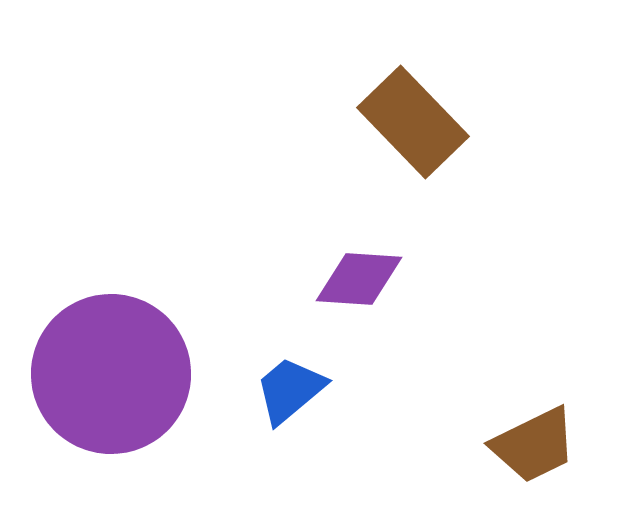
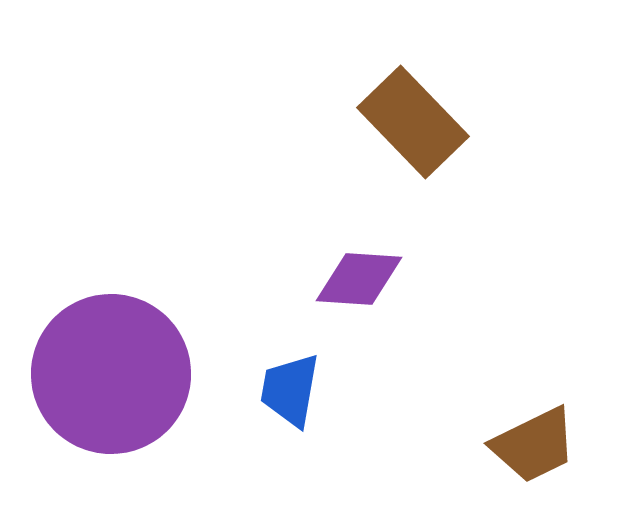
blue trapezoid: rotated 40 degrees counterclockwise
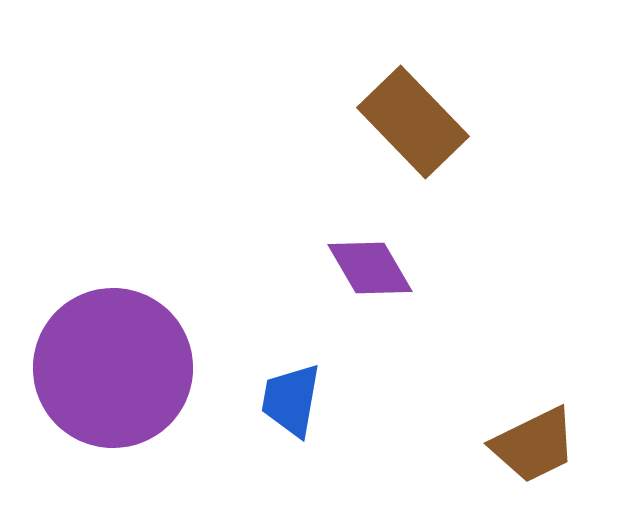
purple diamond: moved 11 px right, 11 px up; rotated 56 degrees clockwise
purple circle: moved 2 px right, 6 px up
blue trapezoid: moved 1 px right, 10 px down
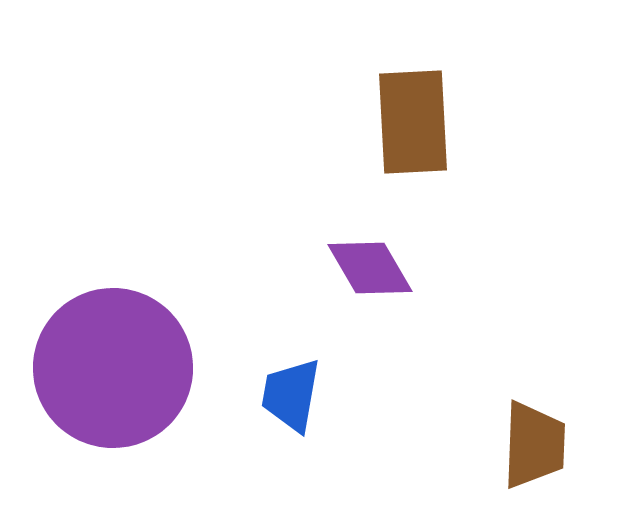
brown rectangle: rotated 41 degrees clockwise
blue trapezoid: moved 5 px up
brown trapezoid: rotated 62 degrees counterclockwise
